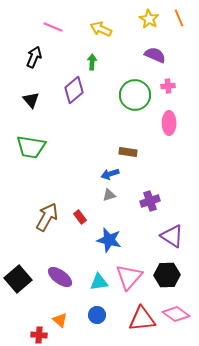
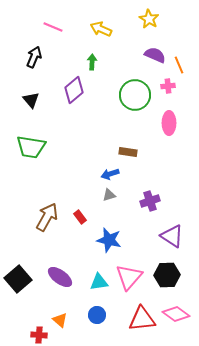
orange line: moved 47 px down
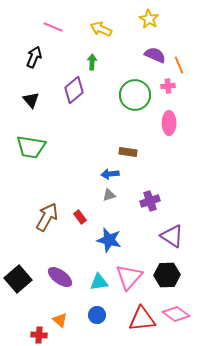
blue arrow: rotated 12 degrees clockwise
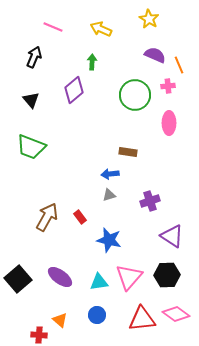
green trapezoid: rotated 12 degrees clockwise
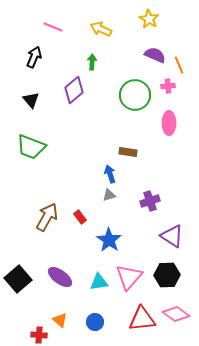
blue arrow: rotated 78 degrees clockwise
blue star: rotated 20 degrees clockwise
blue circle: moved 2 px left, 7 px down
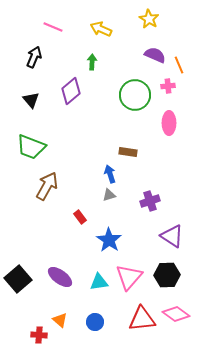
purple diamond: moved 3 px left, 1 px down
brown arrow: moved 31 px up
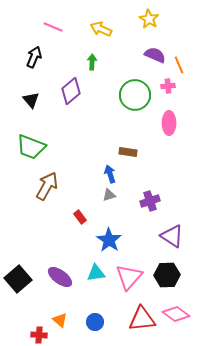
cyan triangle: moved 3 px left, 9 px up
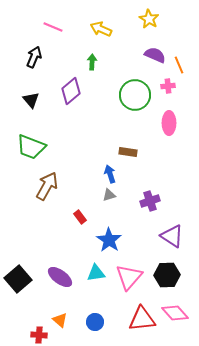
pink diamond: moved 1 px left, 1 px up; rotated 12 degrees clockwise
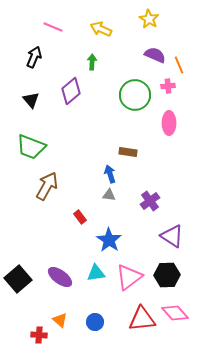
gray triangle: rotated 24 degrees clockwise
purple cross: rotated 18 degrees counterclockwise
pink triangle: rotated 12 degrees clockwise
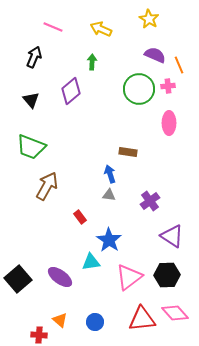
green circle: moved 4 px right, 6 px up
cyan triangle: moved 5 px left, 11 px up
